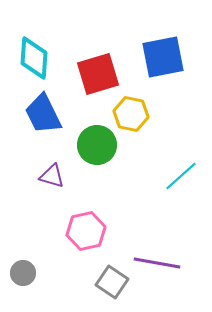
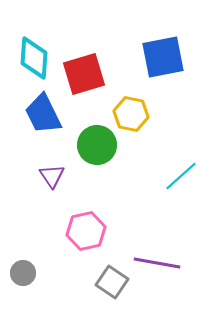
red square: moved 14 px left
purple triangle: rotated 40 degrees clockwise
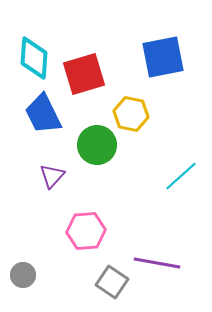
purple triangle: rotated 16 degrees clockwise
pink hexagon: rotated 9 degrees clockwise
gray circle: moved 2 px down
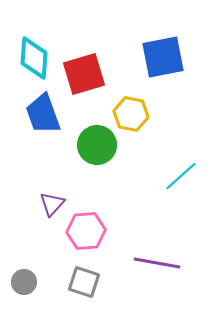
blue trapezoid: rotated 6 degrees clockwise
purple triangle: moved 28 px down
gray circle: moved 1 px right, 7 px down
gray square: moved 28 px left; rotated 16 degrees counterclockwise
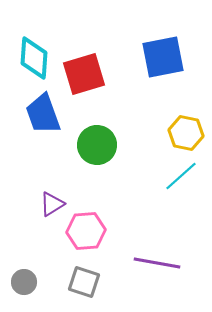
yellow hexagon: moved 55 px right, 19 px down
purple triangle: rotated 16 degrees clockwise
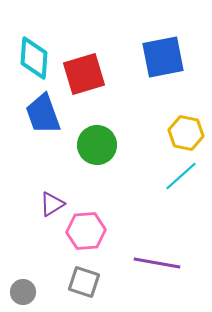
gray circle: moved 1 px left, 10 px down
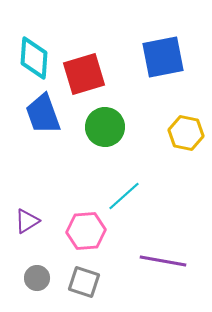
green circle: moved 8 px right, 18 px up
cyan line: moved 57 px left, 20 px down
purple triangle: moved 25 px left, 17 px down
purple line: moved 6 px right, 2 px up
gray circle: moved 14 px right, 14 px up
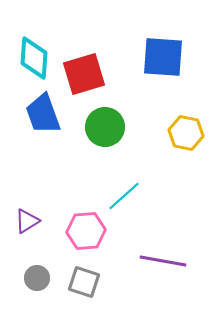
blue square: rotated 15 degrees clockwise
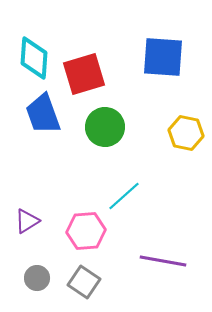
gray square: rotated 16 degrees clockwise
